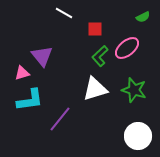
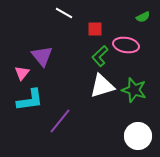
pink ellipse: moved 1 px left, 3 px up; rotated 50 degrees clockwise
pink triangle: rotated 35 degrees counterclockwise
white triangle: moved 7 px right, 3 px up
purple line: moved 2 px down
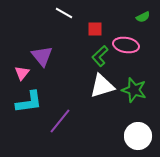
cyan L-shape: moved 1 px left, 2 px down
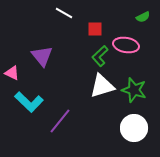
pink triangle: moved 10 px left; rotated 42 degrees counterclockwise
cyan L-shape: rotated 52 degrees clockwise
white circle: moved 4 px left, 8 px up
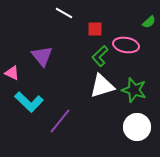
green semicircle: moved 6 px right, 5 px down; rotated 16 degrees counterclockwise
white circle: moved 3 px right, 1 px up
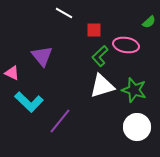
red square: moved 1 px left, 1 px down
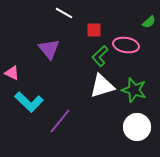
purple triangle: moved 7 px right, 7 px up
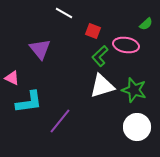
green semicircle: moved 3 px left, 2 px down
red square: moved 1 px left, 1 px down; rotated 21 degrees clockwise
purple triangle: moved 9 px left
pink triangle: moved 5 px down
cyan L-shape: rotated 52 degrees counterclockwise
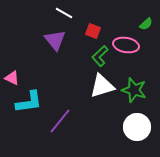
purple triangle: moved 15 px right, 9 px up
